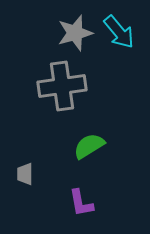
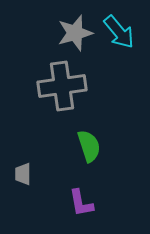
green semicircle: rotated 104 degrees clockwise
gray trapezoid: moved 2 px left
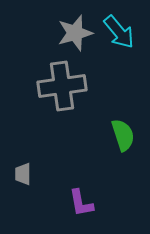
green semicircle: moved 34 px right, 11 px up
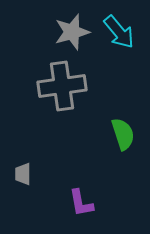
gray star: moved 3 px left, 1 px up
green semicircle: moved 1 px up
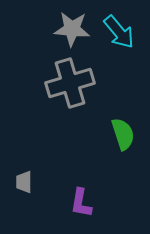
gray star: moved 3 px up; rotated 21 degrees clockwise
gray cross: moved 8 px right, 3 px up; rotated 9 degrees counterclockwise
gray trapezoid: moved 1 px right, 8 px down
purple L-shape: rotated 20 degrees clockwise
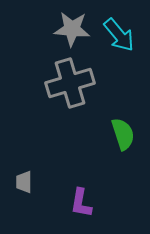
cyan arrow: moved 3 px down
